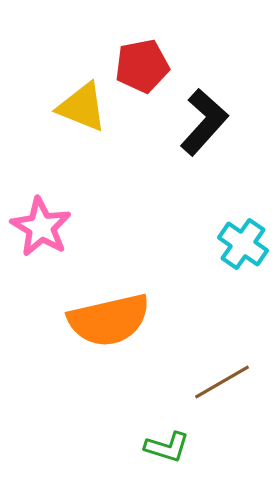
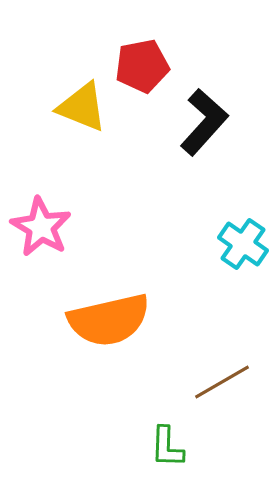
green L-shape: rotated 75 degrees clockwise
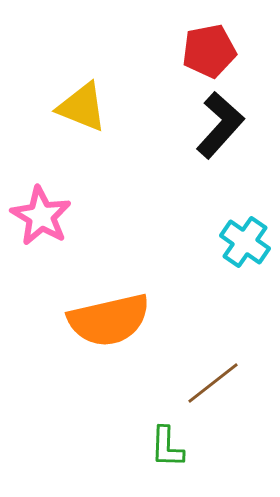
red pentagon: moved 67 px right, 15 px up
black L-shape: moved 16 px right, 3 px down
pink star: moved 11 px up
cyan cross: moved 2 px right, 2 px up
brown line: moved 9 px left, 1 px down; rotated 8 degrees counterclockwise
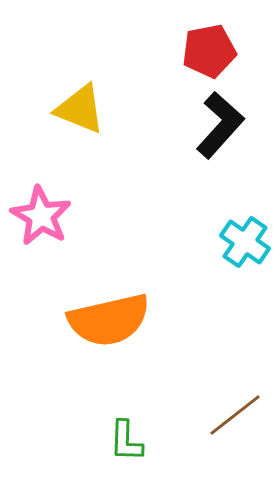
yellow triangle: moved 2 px left, 2 px down
brown line: moved 22 px right, 32 px down
green L-shape: moved 41 px left, 6 px up
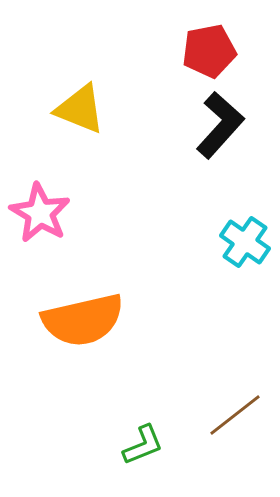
pink star: moved 1 px left, 3 px up
orange semicircle: moved 26 px left
green L-shape: moved 17 px right, 4 px down; rotated 114 degrees counterclockwise
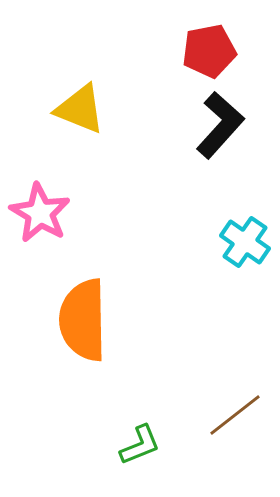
orange semicircle: rotated 102 degrees clockwise
green L-shape: moved 3 px left
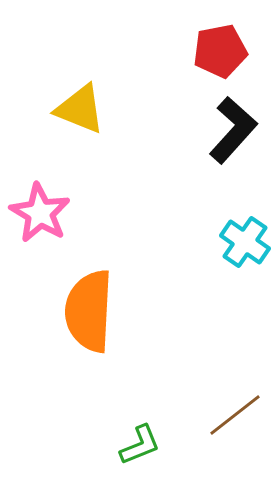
red pentagon: moved 11 px right
black L-shape: moved 13 px right, 5 px down
orange semicircle: moved 6 px right, 9 px up; rotated 4 degrees clockwise
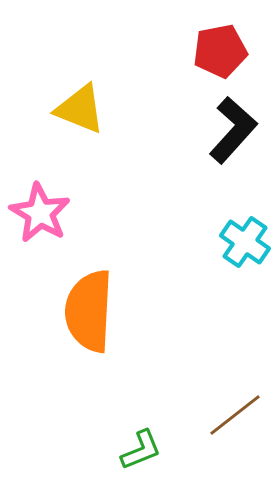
green L-shape: moved 1 px right, 5 px down
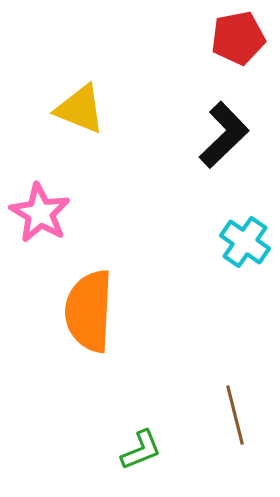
red pentagon: moved 18 px right, 13 px up
black L-shape: moved 9 px left, 5 px down; rotated 4 degrees clockwise
brown line: rotated 66 degrees counterclockwise
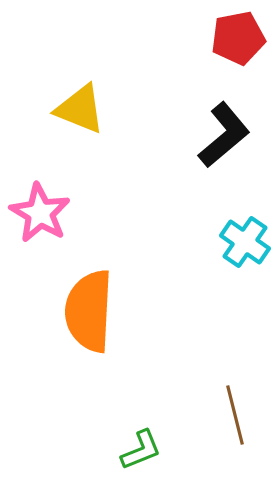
black L-shape: rotated 4 degrees clockwise
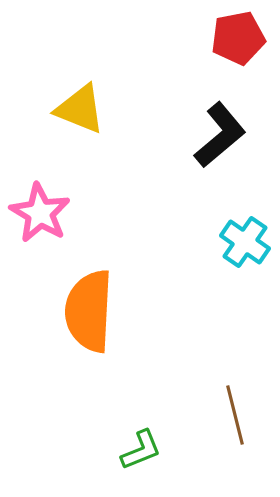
black L-shape: moved 4 px left
